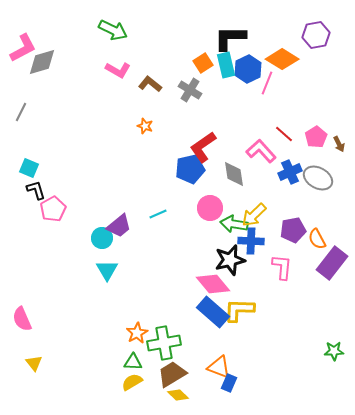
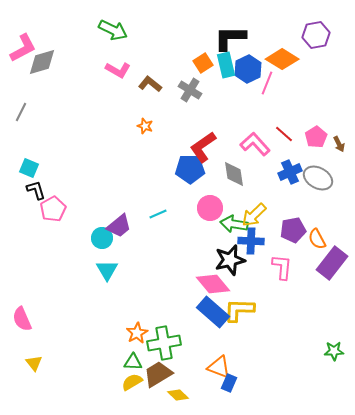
pink L-shape at (261, 151): moved 6 px left, 7 px up
blue pentagon at (190, 169): rotated 12 degrees clockwise
brown trapezoid at (172, 374): moved 14 px left
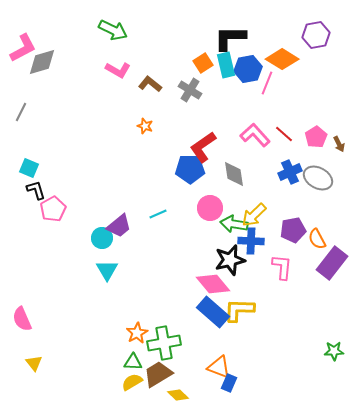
blue hexagon at (248, 69): rotated 16 degrees clockwise
pink L-shape at (255, 144): moved 9 px up
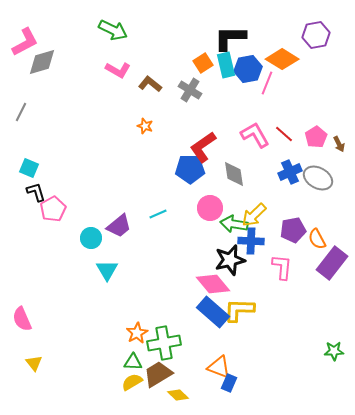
pink L-shape at (23, 48): moved 2 px right, 6 px up
pink L-shape at (255, 135): rotated 12 degrees clockwise
black L-shape at (36, 190): moved 2 px down
cyan circle at (102, 238): moved 11 px left
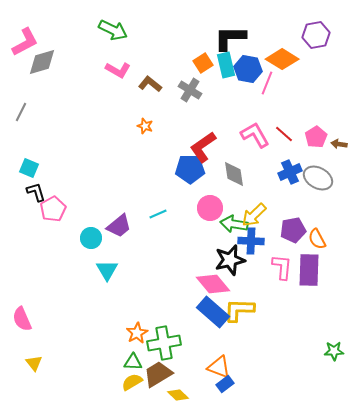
blue hexagon at (248, 69): rotated 20 degrees clockwise
brown arrow at (339, 144): rotated 126 degrees clockwise
purple rectangle at (332, 263): moved 23 px left, 7 px down; rotated 36 degrees counterclockwise
blue rectangle at (229, 383): moved 4 px left, 1 px down; rotated 30 degrees clockwise
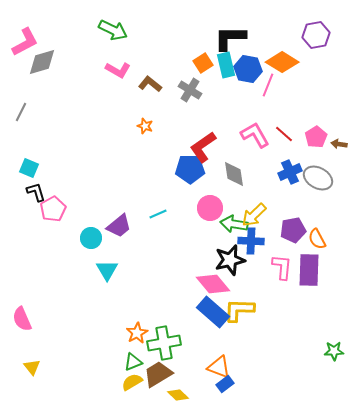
orange diamond at (282, 59): moved 3 px down
pink line at (267, 83): moved 1 px right, 2 px down
green triangle at (133, 362): rotated 24 degrees counterclockwise
yellow triangle at (34, 363): moved 2 px left, 4 px down
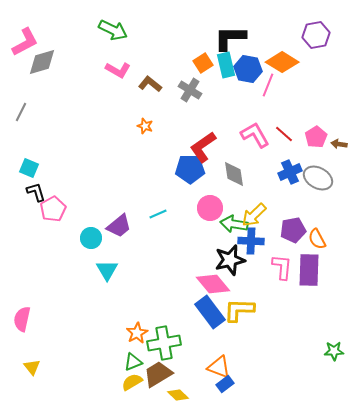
blue rectangle at (213, 312): moved 3 px left; rotated 12 degrees clockwise
pink semicircle at (22, 319): rotated 35 degrees clockwise
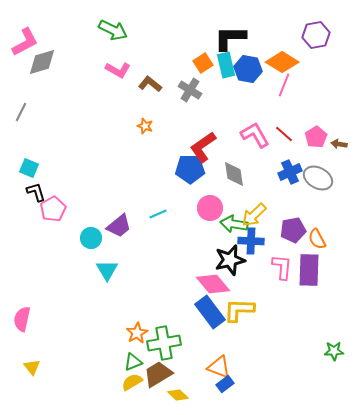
pink line at (268, 85): moved 16 px right
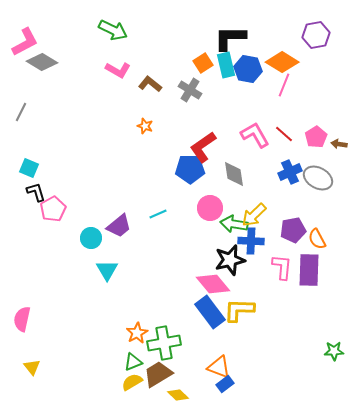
gray diamond at (42, 62): rotated 48 degrees clockwise
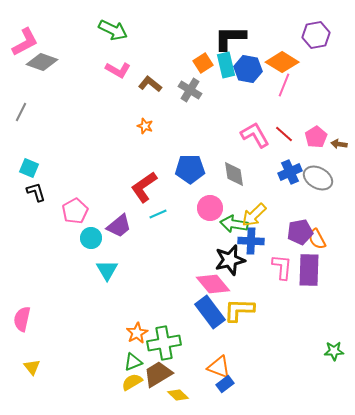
gray diamond at (42, 62): rotated 12 degrees counterclockwise
red L-shape at (203, 147): moved 59 px left, 40 px down
pink pentagon at (53, 209): moved 22 px right, 2 px down
purple pentagon at (293, 230): moved 7 px right, 2 px down
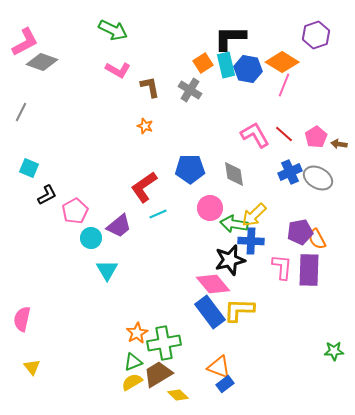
purple hexagon at (316, 35): rotated 8 degrees counterclockwise
brown L-shape at (150, 84): moved 3 px down; rotated 40 degrees clockwise
black L-shape at (36, 192): moved 11 px right, 3 px down; rotated 80 degrees clockwise
